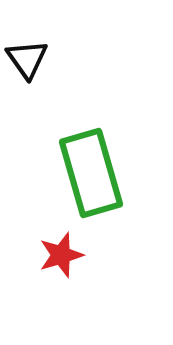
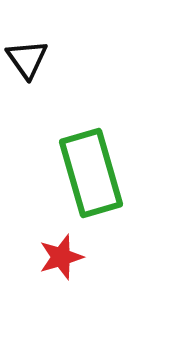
red star: moved 2 px down
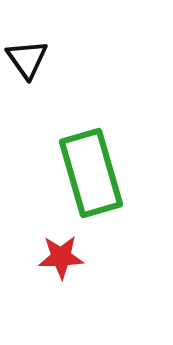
red star: rotated 15 degrees clockwise
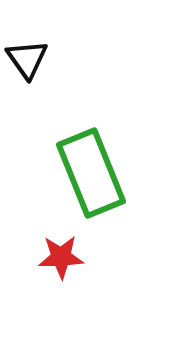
green rectangle: rotated 6 degrees counterclockwise
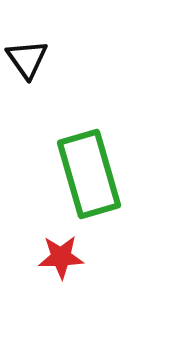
green rectangle: moved 2 px left, 1 px down; rotated 6 degrees clockwise
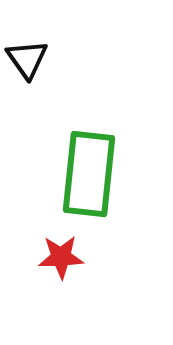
green rectangle: rotated 22 degrees clockwise
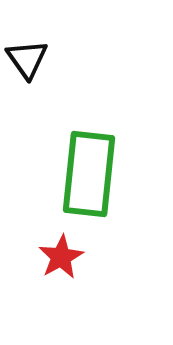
red star: rotated 27 degrees counterclockwise
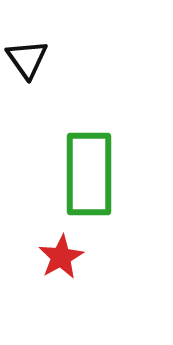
green rectangle: rotated 6 degrees counterclockwise
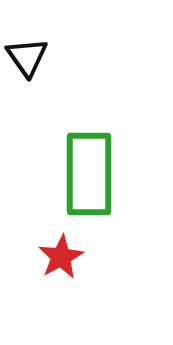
black triangle: moved 2 px up
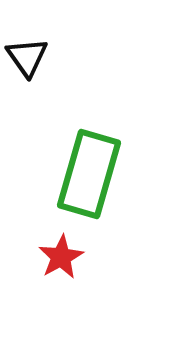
green rectangle: rotated 16 degrees clockwise
